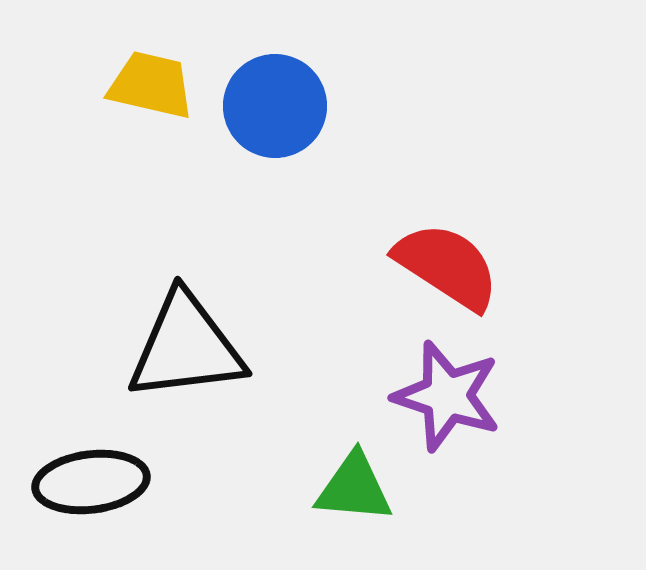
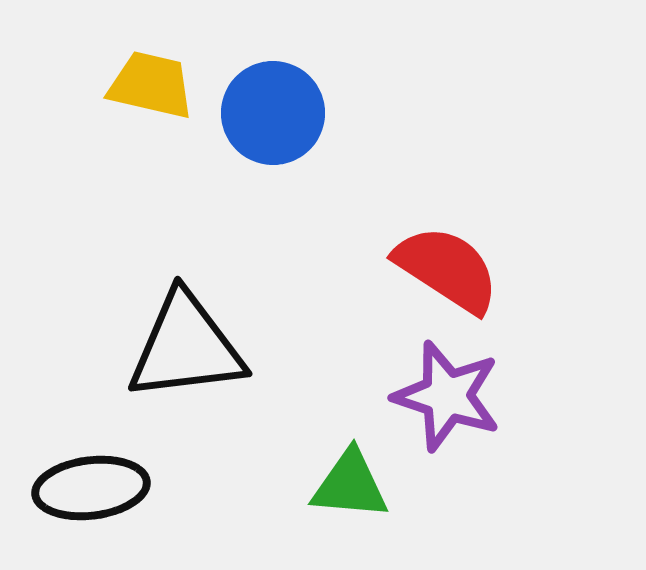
blue circle: moved 2 px left, 7 px down
red semicircle: moved 3 px down
black ellipse: moved 6 px down
green triangle: moved 4 px left, 3 px up
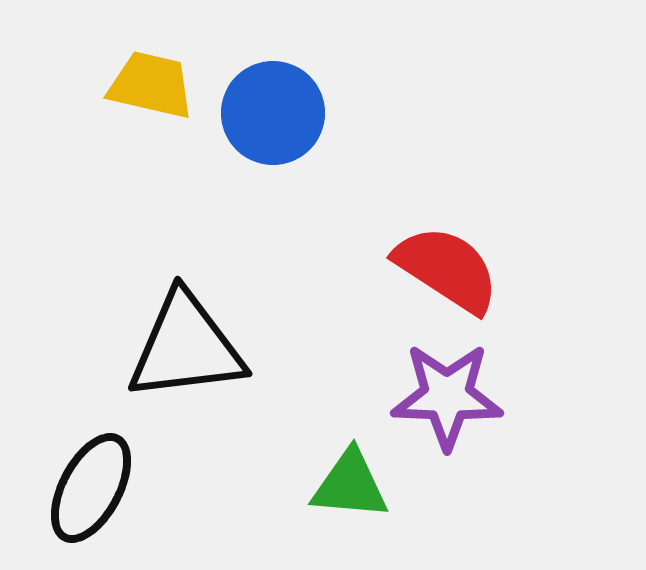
purple star: rotated 16 degrees counterclockwise
black ellipse: rotated 55 degrees counterclockwise
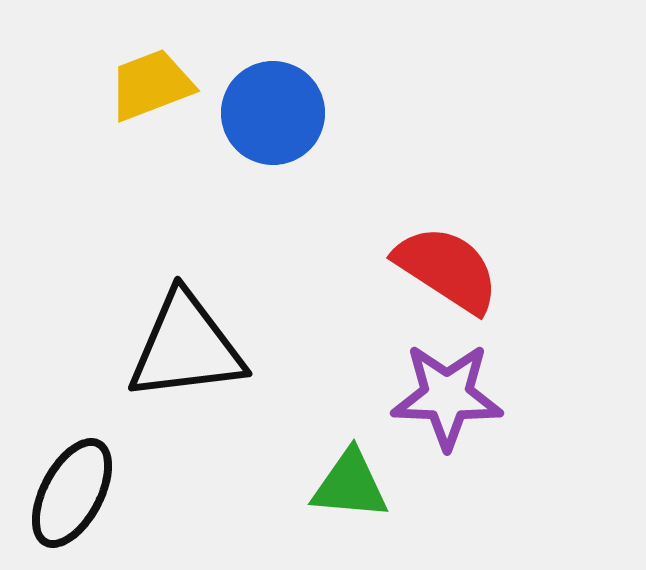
yellow trapezoid: rotated 34 degrees counterclockwise
black ellipse: moved 19 px left, 5 px down
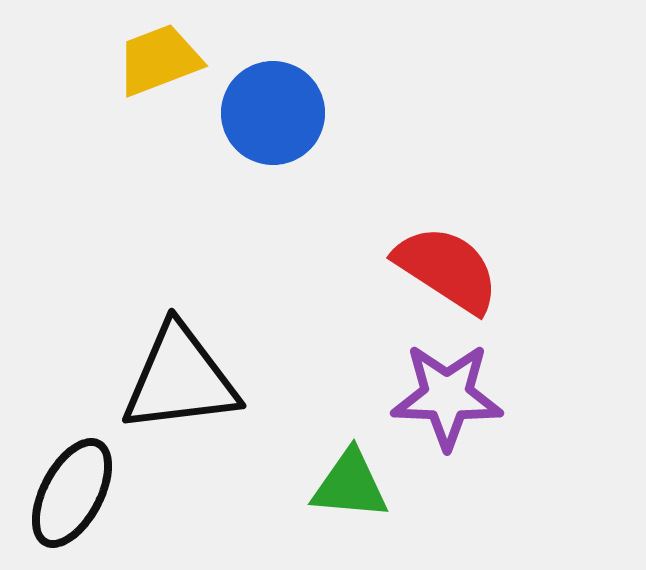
yellow trapezoid: moved 8 px right, 25 px up
black triangle: moved 6 px left, 32 px down
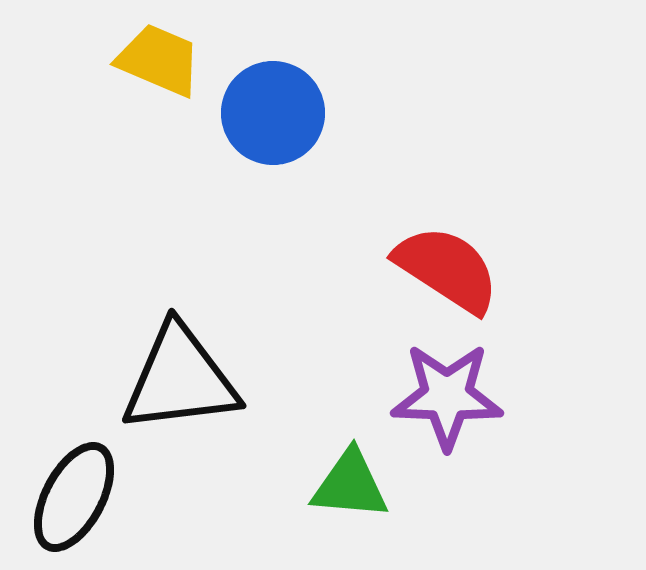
yellow trapezoid: rotated 44 degrees clockwise
black ellipse: moved 2 px right, 4 px down
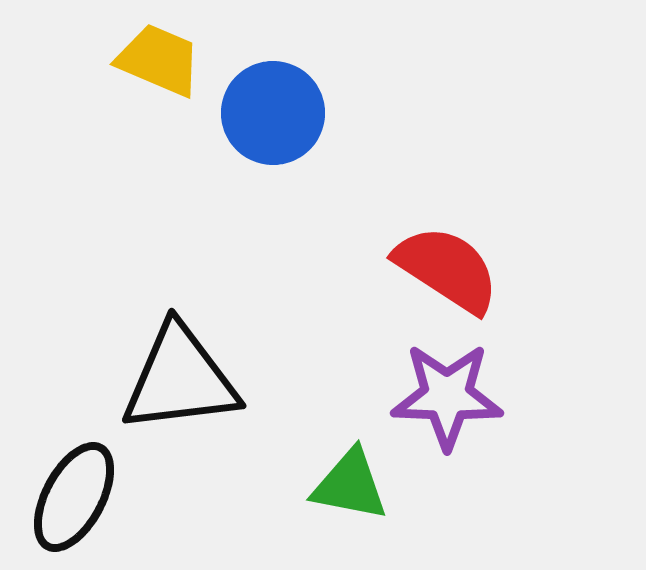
green triangle: rotated 6 degrees clockwise
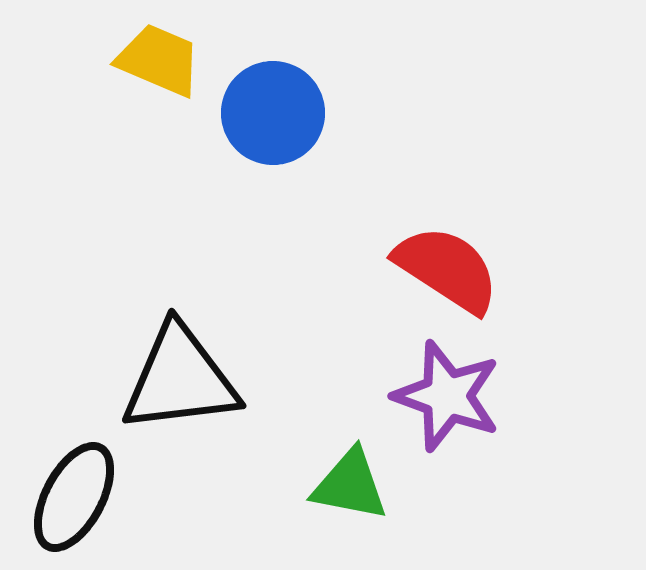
purple star: rotated 18 degrees clockwise
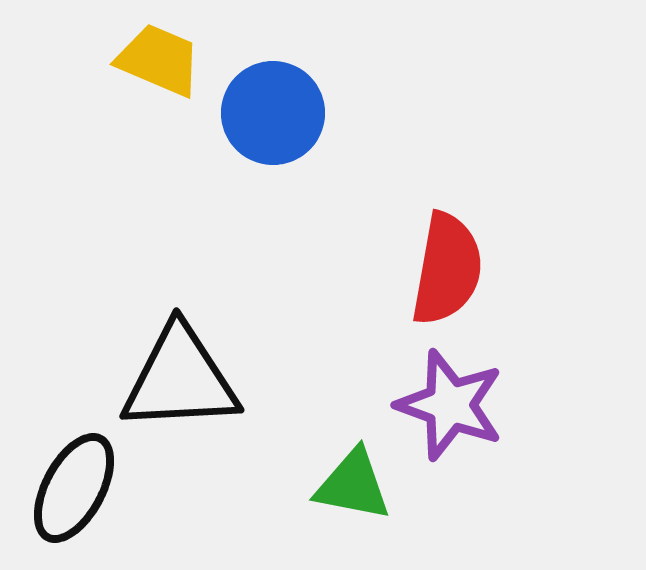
red semicircle: rotated 67 degrees clockwise
black triangle: rotated 4 degrees clockwise
purple star: moved 3 px right, 9 px down
green triangle: moved 3 px right
black ellipse: moved 9 px up
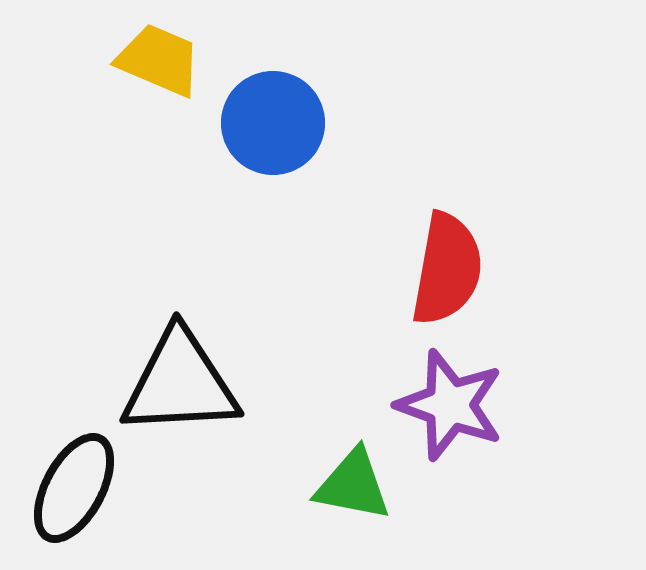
blue circle: moved 10 px down
black triangle: moved 4 px down
